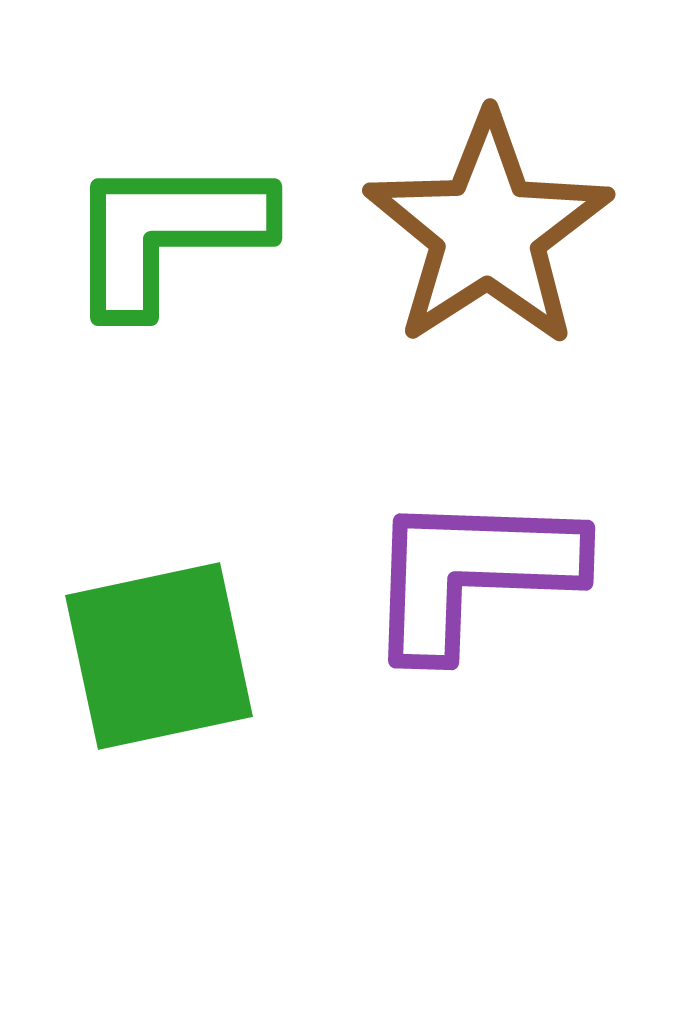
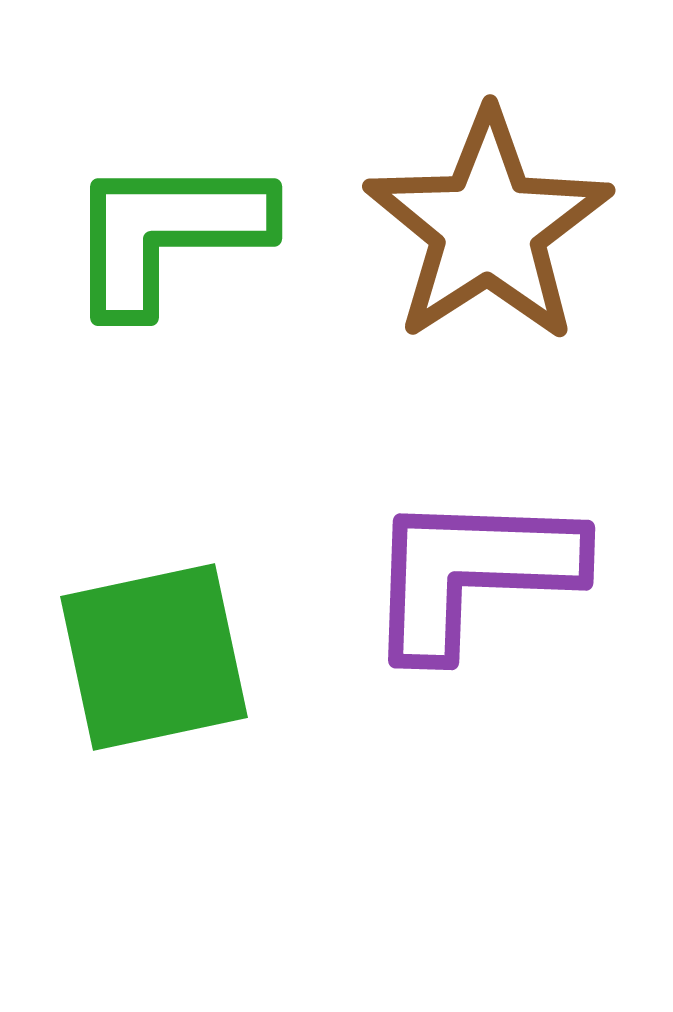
brown star: moved 4 px up
green square: moved 5 px left, 1 px down
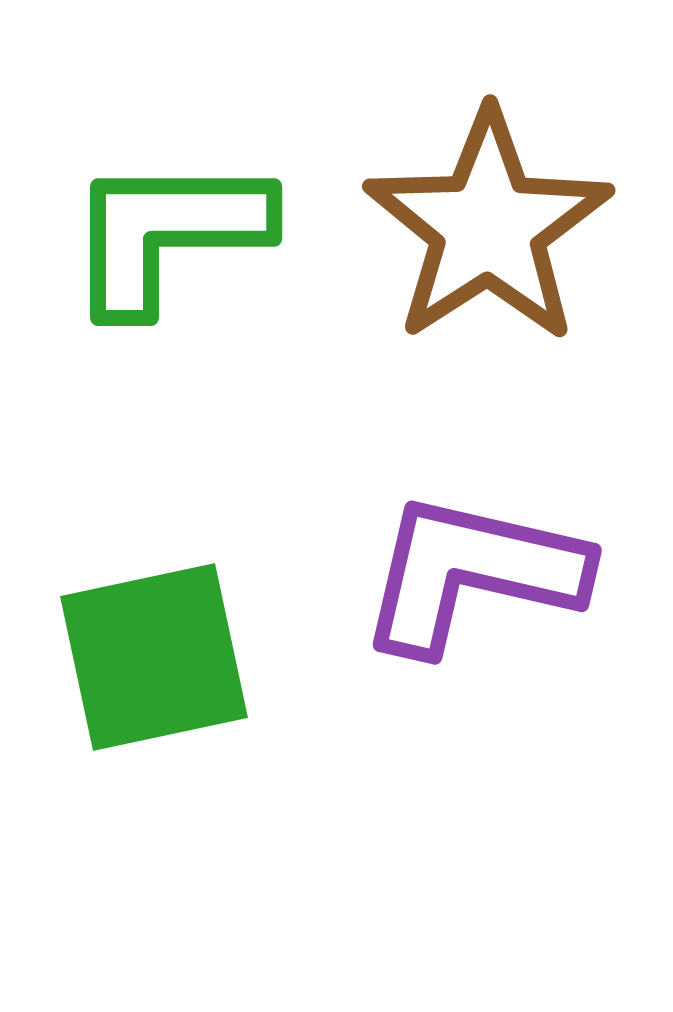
purple L-shape: rotated 11 degrees clockwise
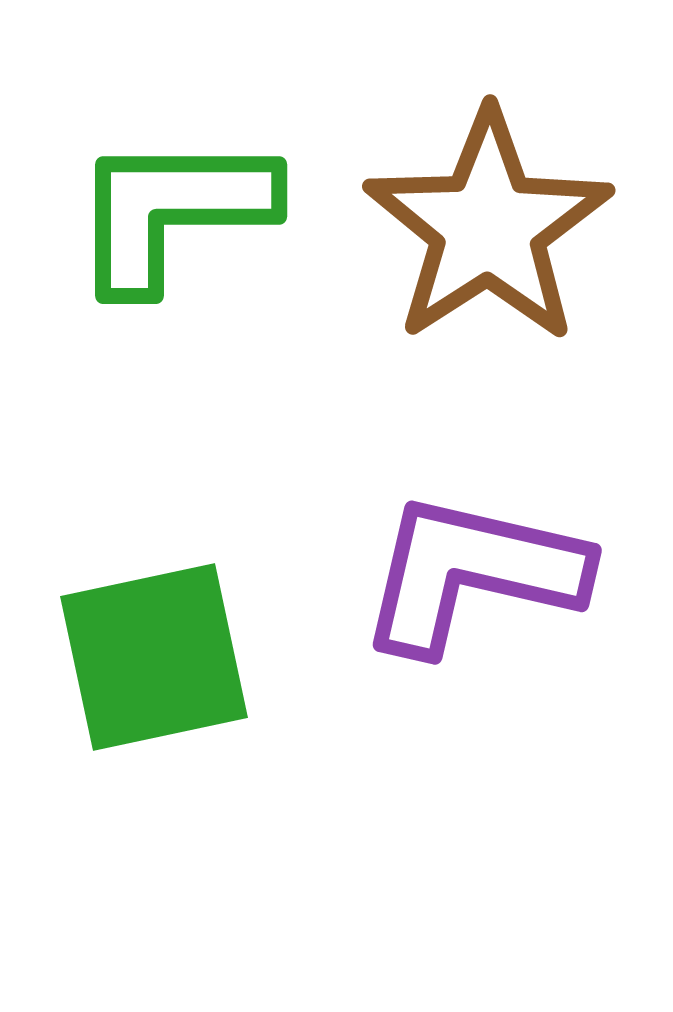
green L-shape: moved 5 px right, 22 px up
